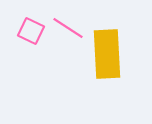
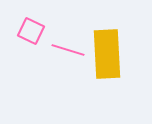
pink line: moved 22 px down; rotated 16 degrees counterclockwise
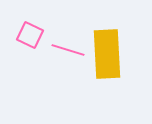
pink square: moved 1 px left, 4 px down
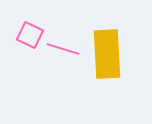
pink line: moved 5 px left, 1 px up
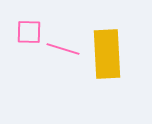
pink square: moved 1 px left, 3 px up; rotated 24 degrees counterclockwise
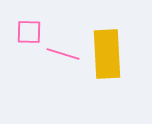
pink line: moved 5 px down
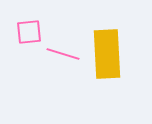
pink square: rotated 8 degrees counterclockwise
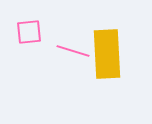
pink line: moved 10 px right, 3 px up
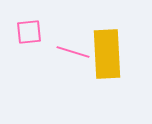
pink line: moved 1 px down
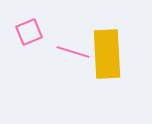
pink square: rotated 16 degrees counterclockwise
